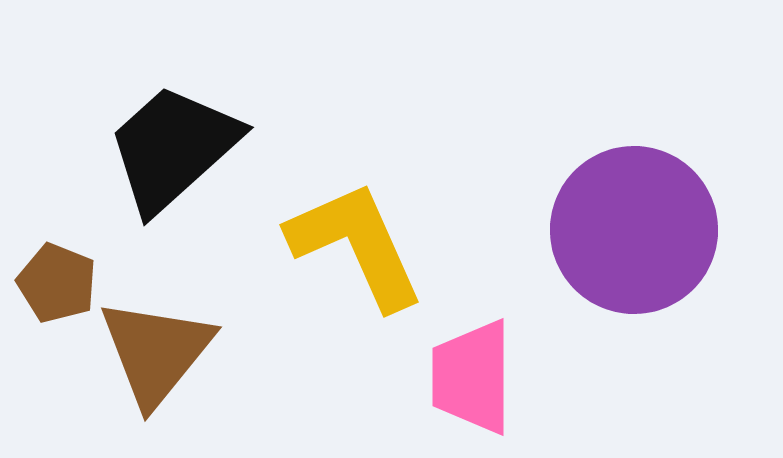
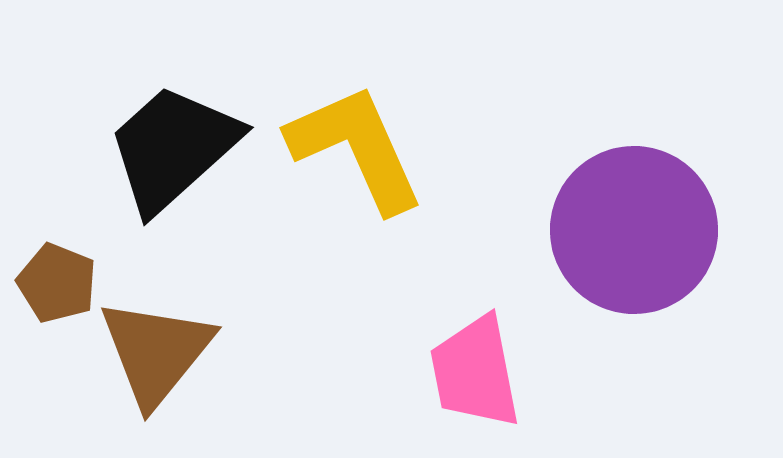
yellow L-shape: moved 97 px up
pink trapezoid: moved 3 px right, 5 px up; rotated 11 degrees counterclockwise
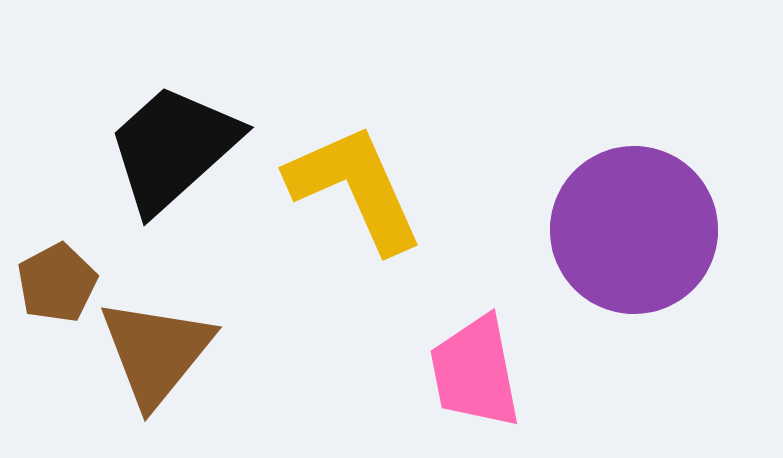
yellow L-shape: moved 1 px left, 40 px down
brown pentagon: rotated 22 degrees clockwise
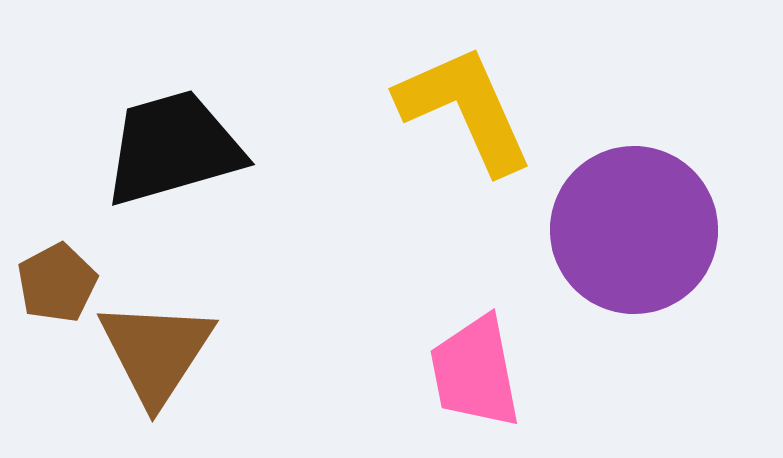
black trapezoid: rotated 26 degrees clockwise
yellow L-shape: moved 110 px right, 79 px up
brown triangle: rotated 6 degrees counterclockwise
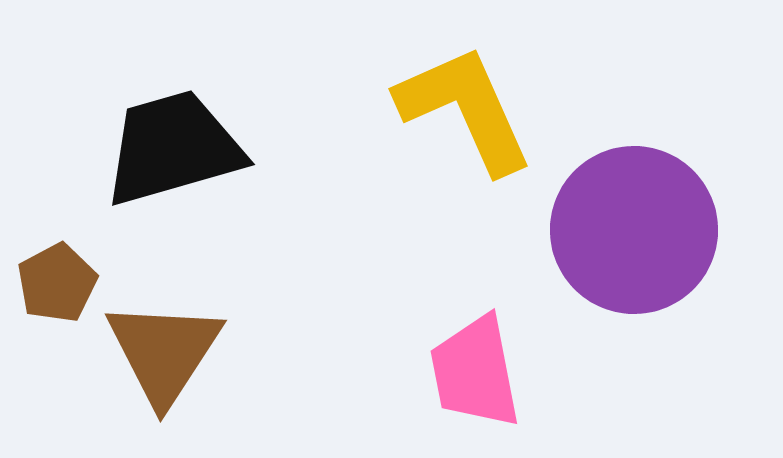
brown triangle: moved 8 px right
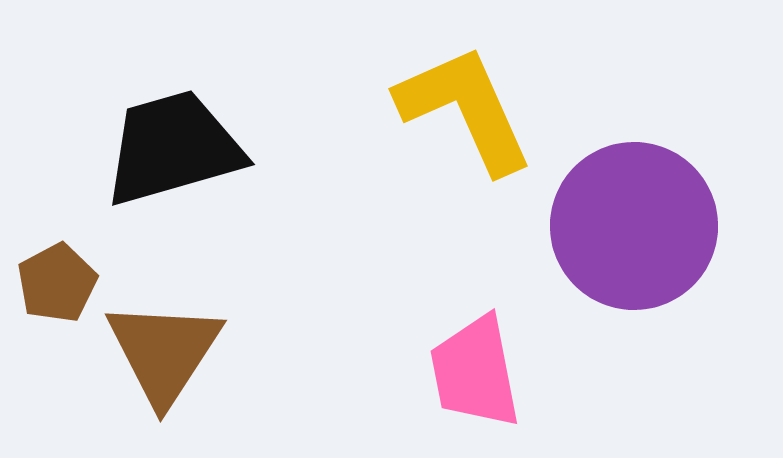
purple circle: moved 4 px up
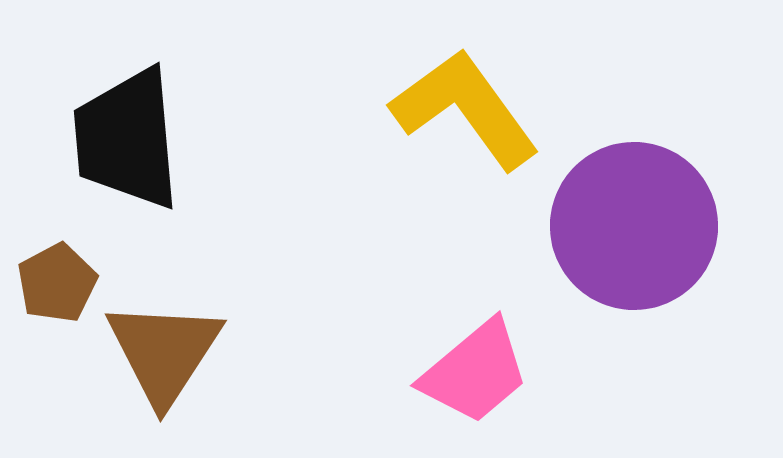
yellow L-shape: rotated 12 degrees counterclockwise
black trapezoid: moved 46 px left, 9 px up; rotated 79 degrees counterclockwise
pink trapezoid: rotated 119 degrees counterclockwise
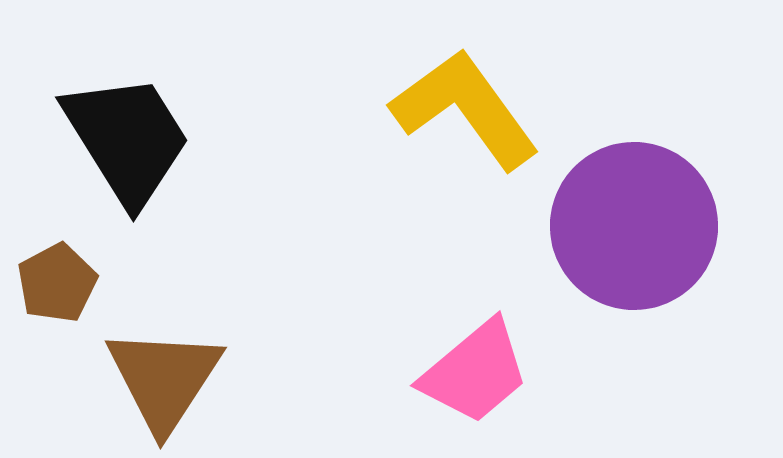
black trapezoid: rotated 153 degrees clockwise
brown triangle: moved 27 px down
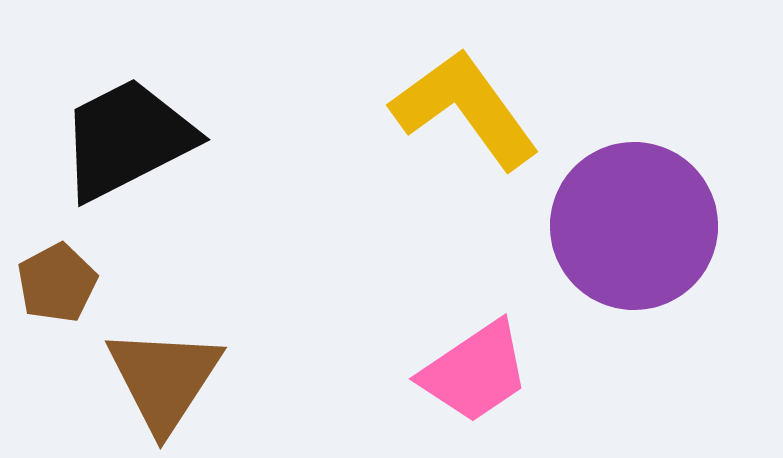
black trapezoid: rotated 85 degrees counterclockwise
pink trapezoid: rotated 6 degrees clockwise
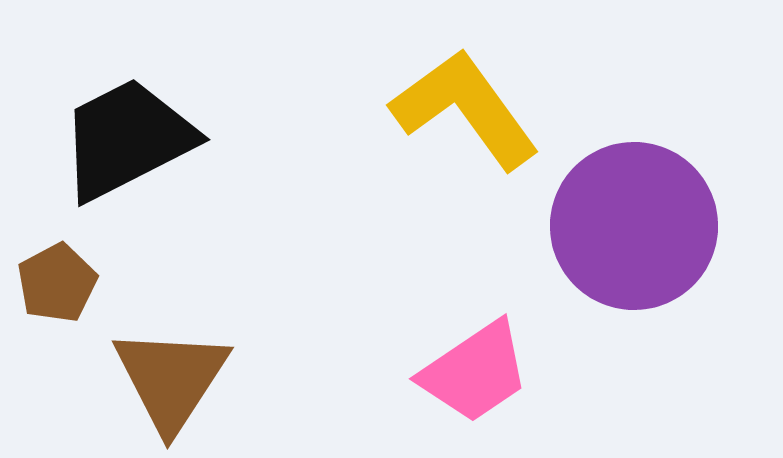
brown triangle: moved 7 px right
